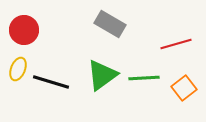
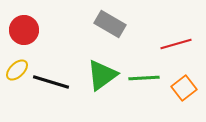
yellow ellipse: moved 1 px left, 1 px down; rotated 25 degrees clockwise
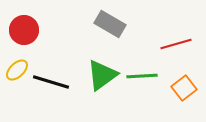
green line: moved 2 px left, 2 px up
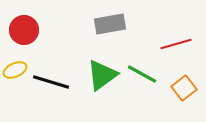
gray rectangle: rotated 40 degrees counterclockwise
yellow ellipse: moved 2 px left; rotated 20 degrees clockwise
green line: moved 2 px up; rotated 32 degrees clockwise
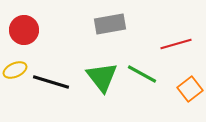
green triangle: moved 2 px down; rotated 32 degrees counterclockwise
orange square: moved 6 px right, 1 px down
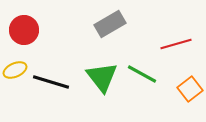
gray rectangle: rotated 20 degrees counterclockwise
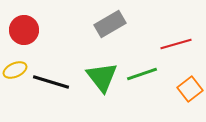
green line: rotated 48 degrees counterclockwise
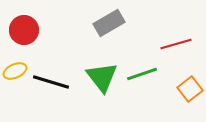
gray rectangle: moved 1 px left, 1 px up
yellow ellipse: moved 1 px down
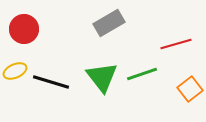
red circle: moved 1 px up
